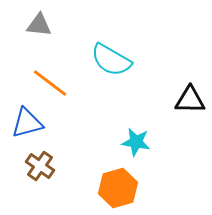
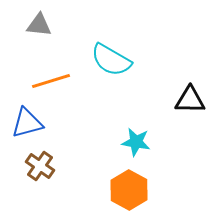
orange line: moved 1 px right, 2 px up; rotated 54 degrees counterclockwise
orange hexagon: moved 11 px right, 2 px down; rotated 15 degrees counterclockwise
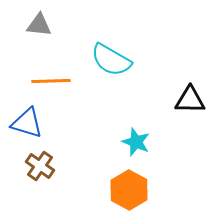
orange line: rotated 15 degrees clockwise
blue triangle: rotated 32 degrees clockwise
cyan star: rotated 12 degrees clockwise
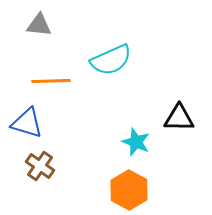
cyan semicircle: rotated 54 degrees counterclockwise
black triangle: moved 11 px left, 18 px down
